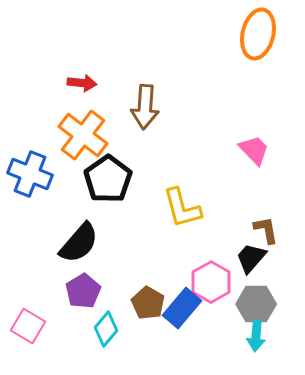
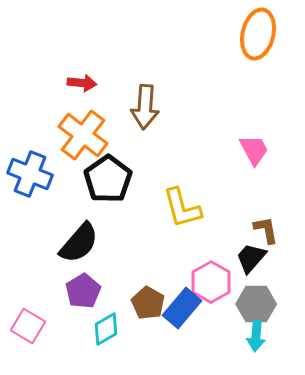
pink trapezoid: rotated 16 degrees clockwise
cyan diamond: rotated 20 degrees clockwise
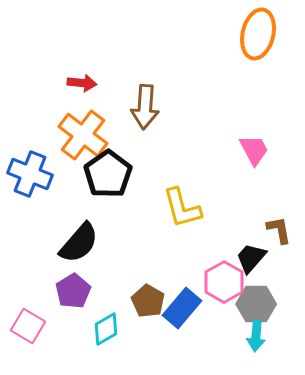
black pentagon: moved 5 px up
brown L-shape: moved 13 px right
pink hexagon: moved 13 px right
purple pentagon: moved 10 px left
brown pentagon: moved 2 px up
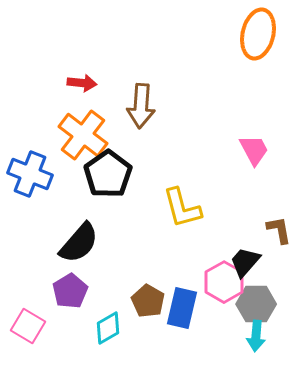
brown arrow: moved 4 px left, 1 px up
black trapezoid: moved 6 px left, 4 px down
purple pentagon: moved 3 px left
blue rectangle: rotated 27 degrees counterclockwise
cyan diamond: moved 2 px right, 1 px up
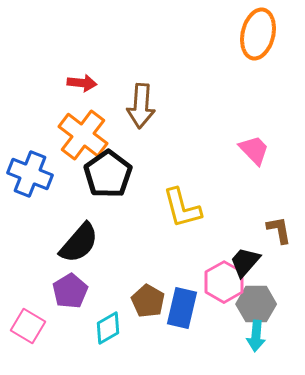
pink trapezoid: rotated 16 degrees counterclockwise
